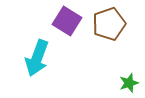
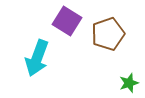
brown pentagon: moved 1 px left, 10 px down
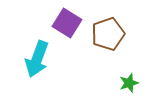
purple square: moved 2 px down
cyan arrow: moved 1 px down
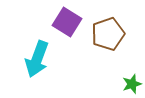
purple square: moved 1 px up
green star: moved 3 px right, 1 px down
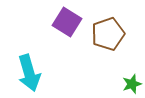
cyan arrow: moved 8 px left, 14 px down; rotated 36 degrees counterclockwise
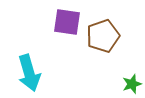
purple square: rotated 24 degrees counterclockwise
brown pentagon: moved 5 px left, 2 px down
